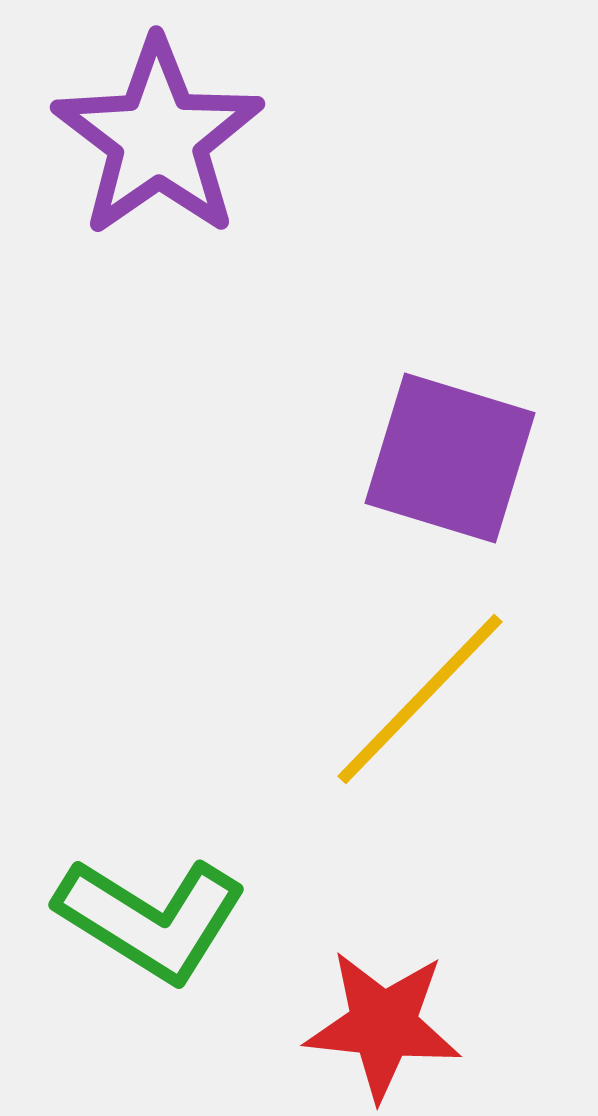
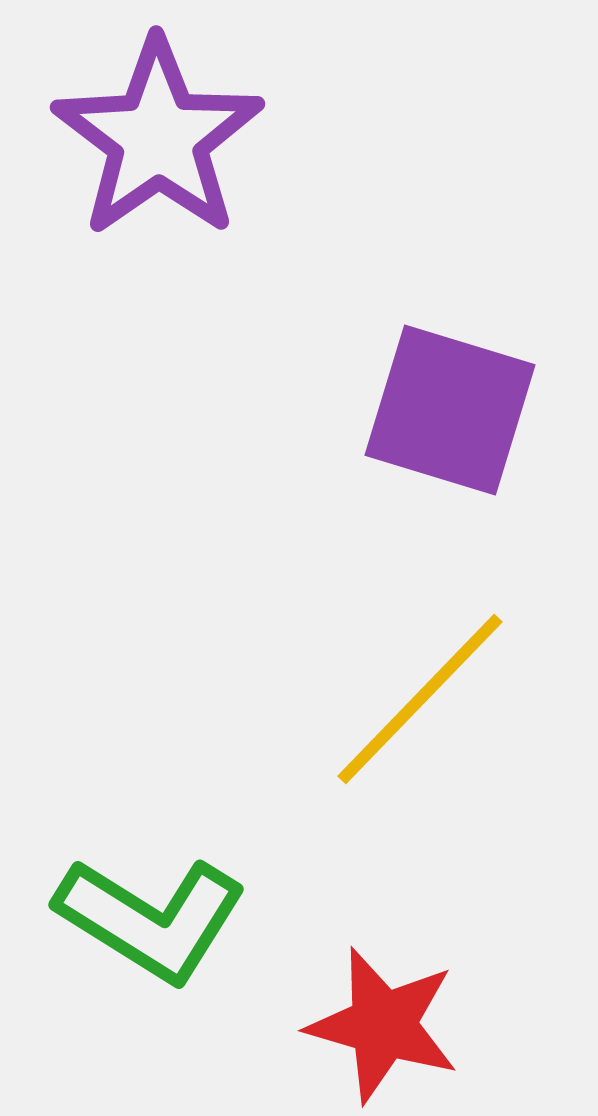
purple square: moved 48 px up
red star: rotated 10 degrees clockwise
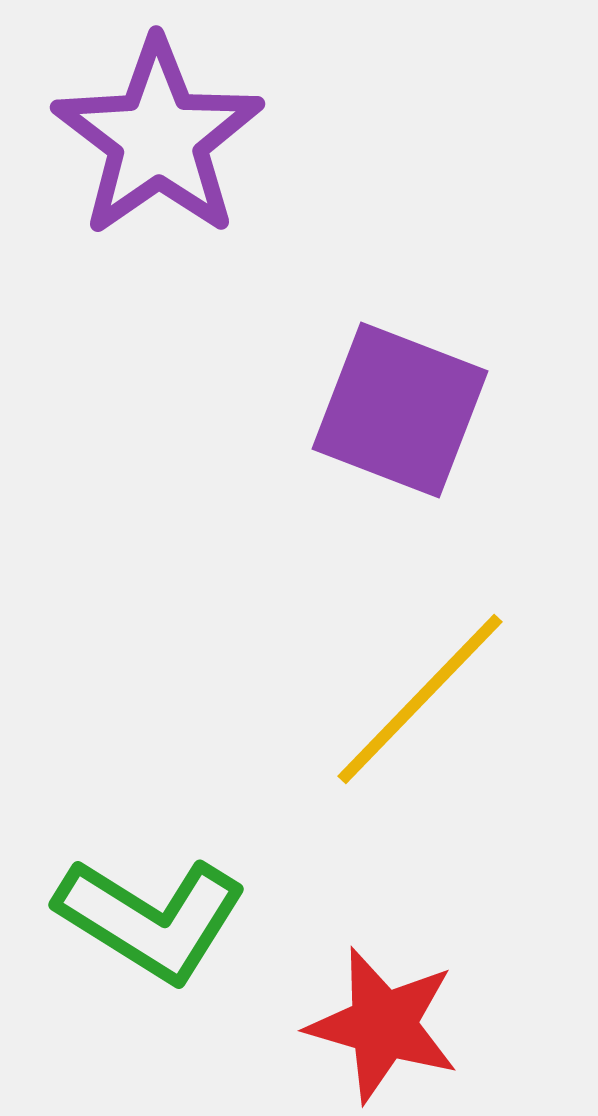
purple square: moved 50 px left; rotated 4 degrees clockwise
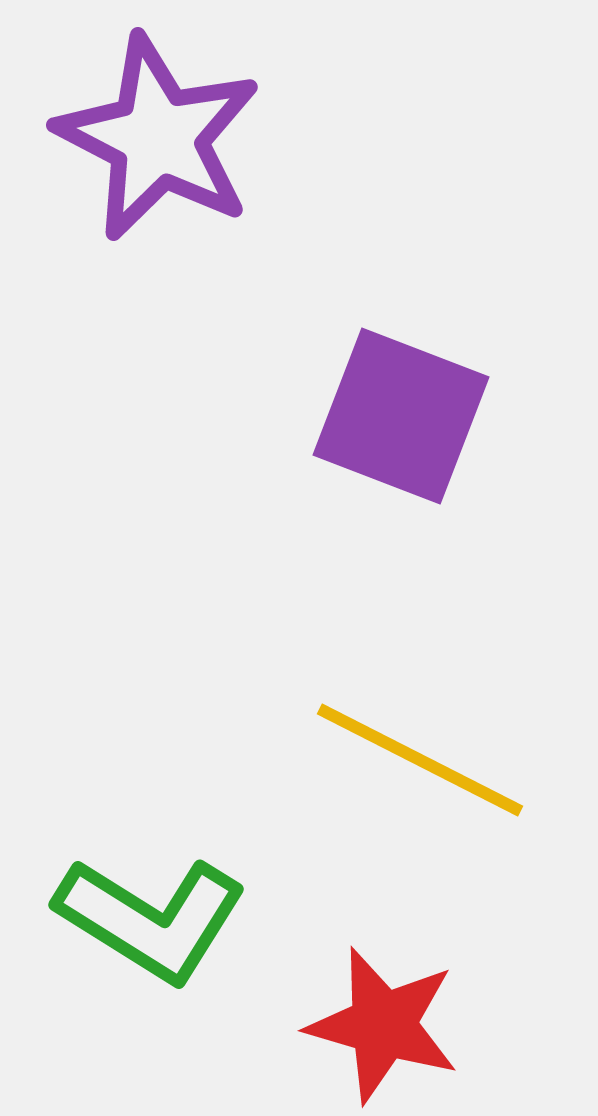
purple star: rotated 10 degrees counterclockwise
purple square: moved 1 px right, 6 px down
yellow line: moved 61 px down; rotated 73 degrees clockwise
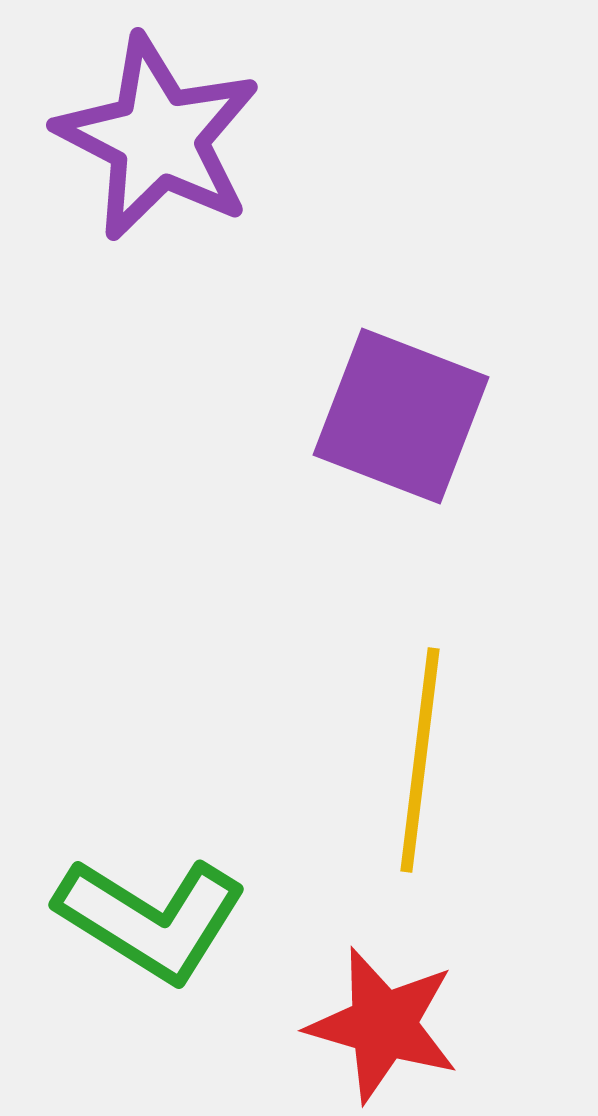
yellow line: rotated 70 degrees clockwise
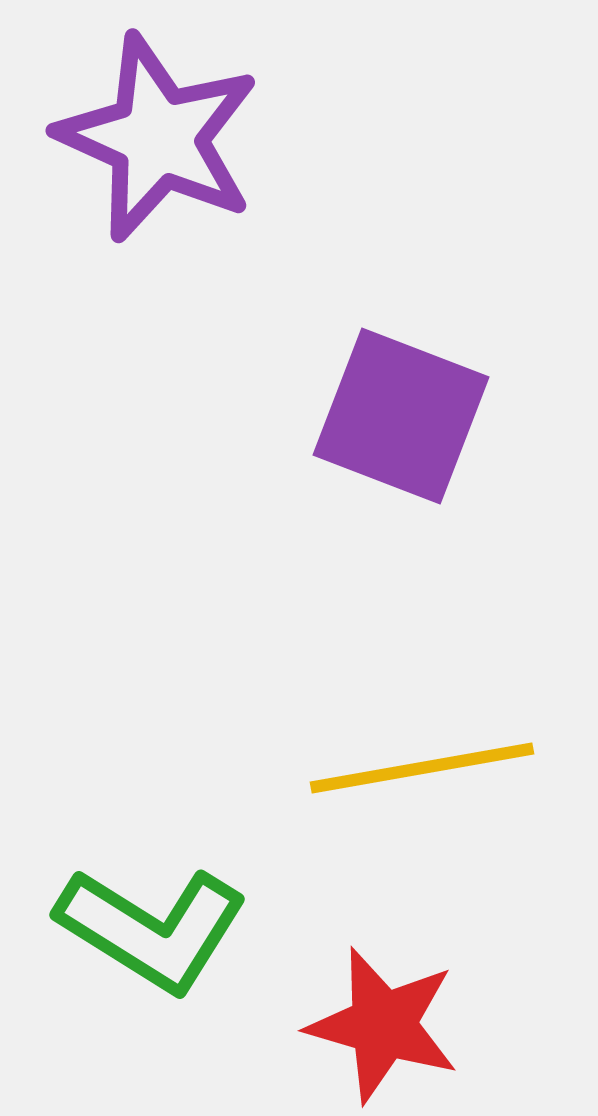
purple star: rotated 3 degrees counterclockwise
yellow line: moved 2 px right, 8 px down; rotated 73 degrees clockwise
green L-shape: moved 1 px right, 10 px down
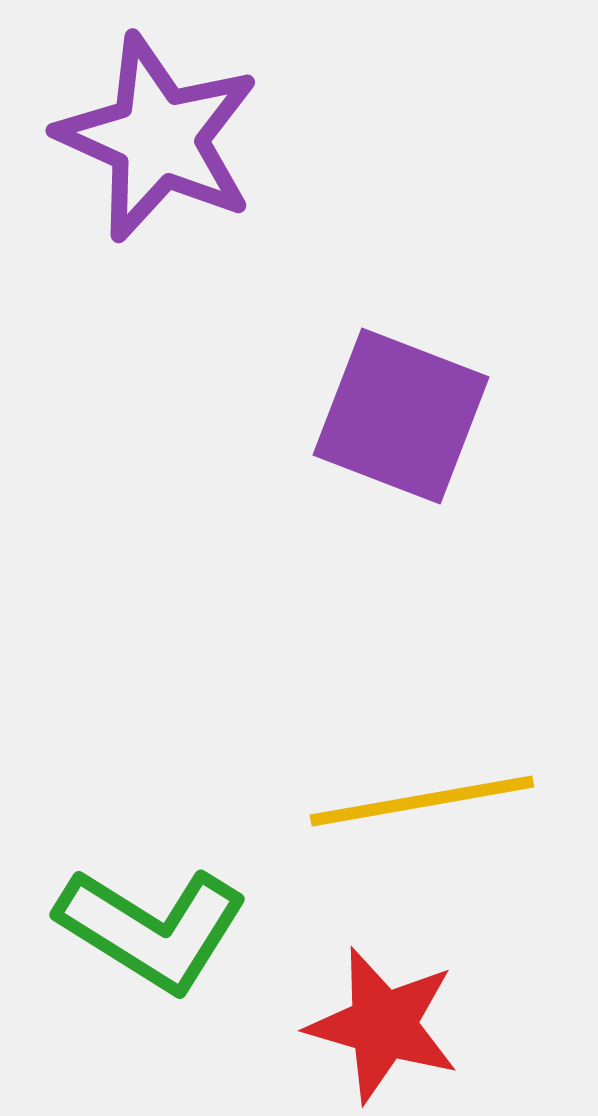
yellow line: moved 33 px down
